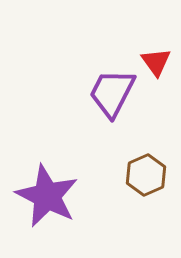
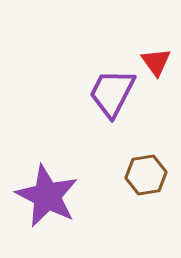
brown hexagon: rotated 15 degrees clockwise
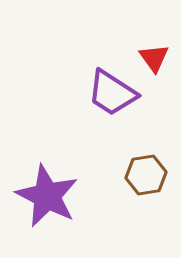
red triangle: moved 2 px left, 4 px up
purple trapezoid: rotated 84 degrees counterclockwise
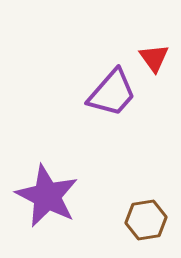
purple trapezoid: rotated 82 degrees counterclockwise
brown hexagon: moved 45 px down
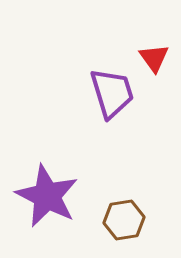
purple trapezoid: rotated 58 degrees counterclockwise
brown hexagon: moved 22 px left
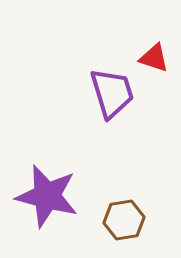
red triangle: rotated 36 degrees counterclockwise
purple star: rotated 12 degrees counterclockwise
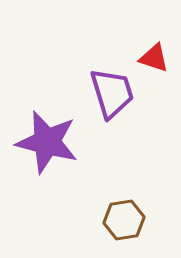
purple star: moved 54 px up
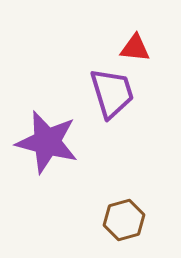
red triangle: moved 19 px left, 10 px up; rotated 12 degrees counterclockwise
brown hexagon: rotated 6 degrees counterclockwise
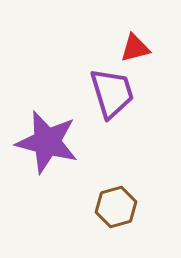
red triangle: rotated 20 degrees counterclockwise
brown hexagon: moved 8 px left, 13 px up
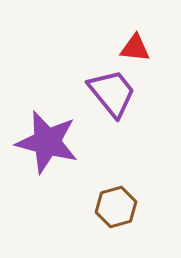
red triangle: rotated 20 degrees clockwise
purple trapezoid: rotated 22 degrees counterclockwise
